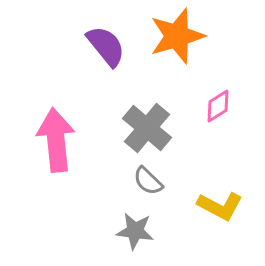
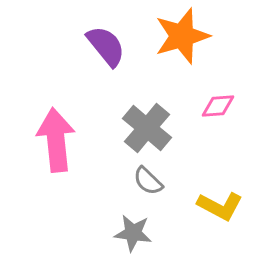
orange star: moved 5 px right
pink diamond: rotated 28 degrees clockwise
gray star: moved 2 px left, 2 px down
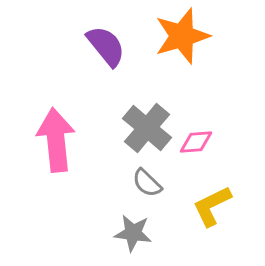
pink diamond: moved 22 px left, 36 px down
gray semicircle: moved 1 px left, 2 px down
yellow L-shape: moved 8 px left; rotated 126 degrees clockwise
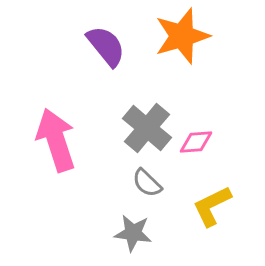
pink arrow: rotated 12 degrees counterclockwise
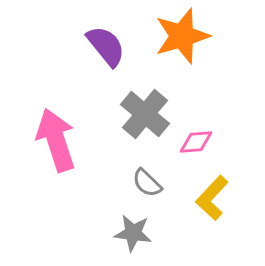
gray cross: moved 2 px left, 14 px up
yellow L-shape: moved 8 px up; rotated 21 degrees counterclockwise
